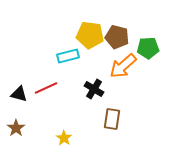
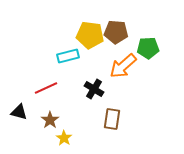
brown pentagon: moved 1 px left, 5 px up; rotated 10 degrees counterclockwise
black triangle: moved 18 px down
brown star: moved 34 px right, 8 px up
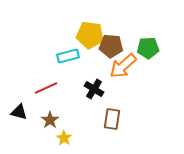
brown pentagon: moved 5 px left, 14 px down
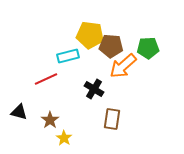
red line: moved 9 px up
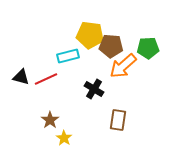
black triangle: moved 2 px right, 35 px up
brown rectangle: moved 6 px right, 1 px down
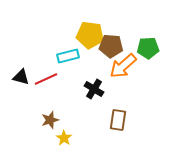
brown star: rotated 18 degrees clockwise
